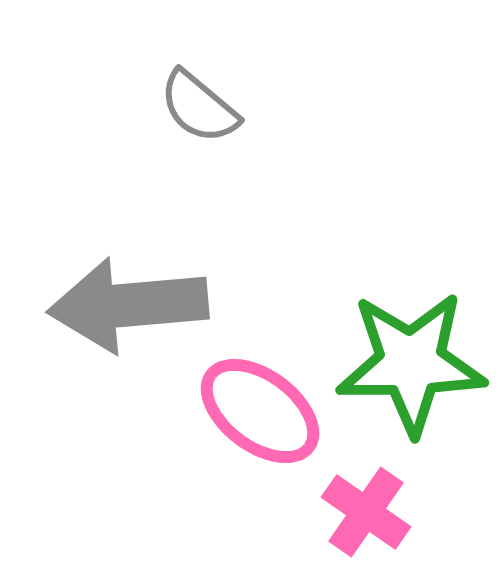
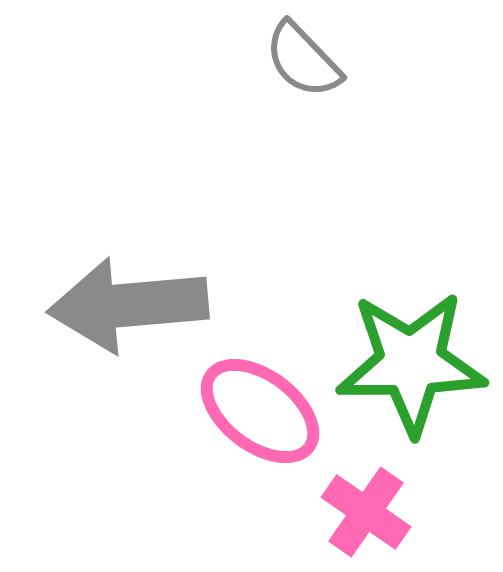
gray semicircle: moved 104 px right, 47 px up; rotated 6 degrees clockwise
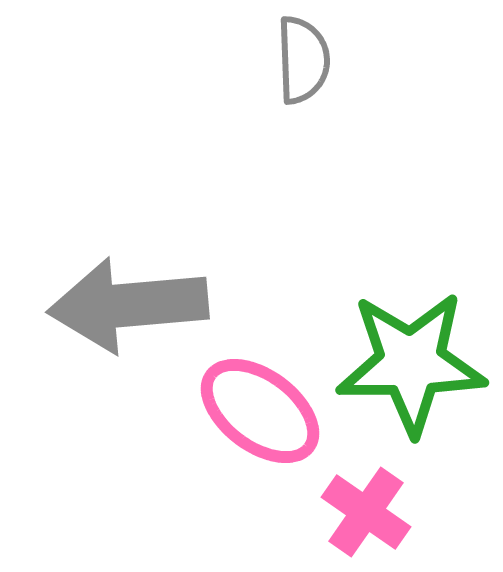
gray semicircle: rotated 138 degrees counterclockwise
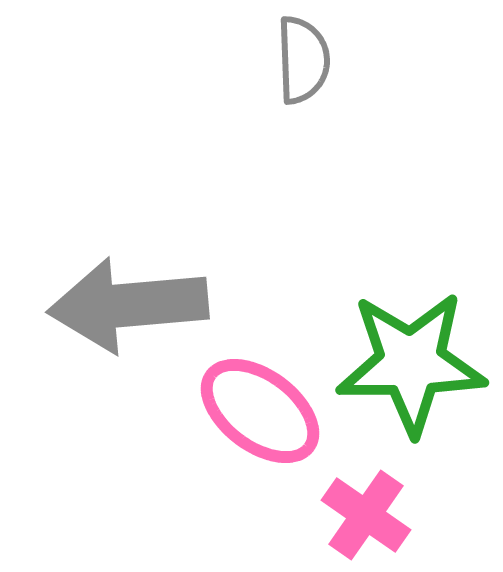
pink cross: moved 3 px down
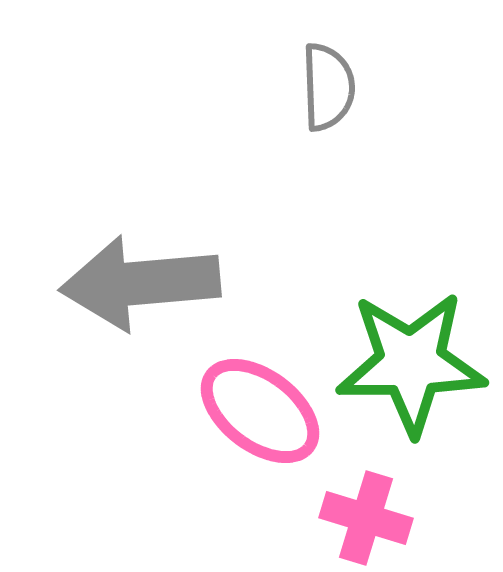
gray semicircle: moved 25 px right, 27 px down
gray arrow: moved 12 px right, 22 px up
pink cross: moved 3 px down; rotated 18 degrees counterclockwise
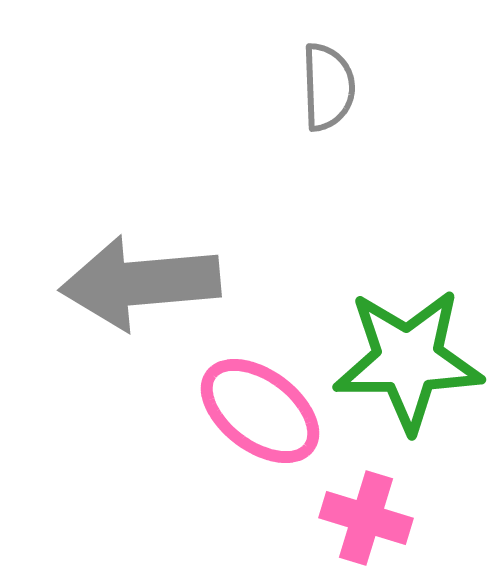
green star: moved 3 px left, 3 px up
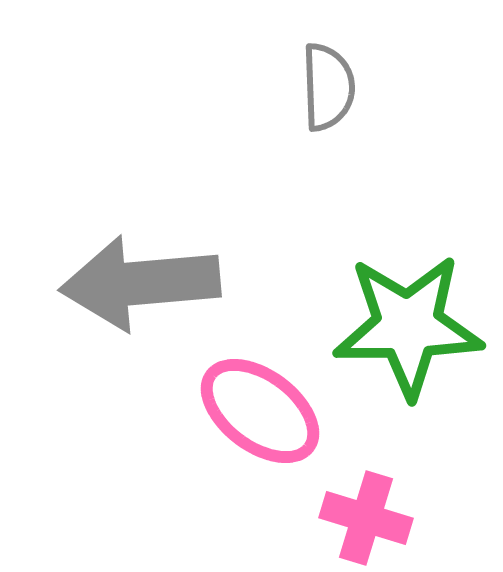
green star: moved 34 px up
